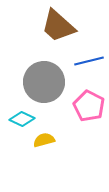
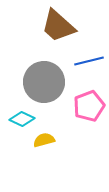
pink pentagon: rotated 24 degrees clockwise
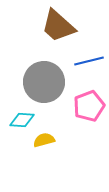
cyan diamond: moved 1 px down; rotated 20 degrees counterclockwise
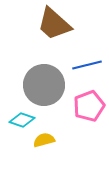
brown trapezoid: moved 4 px left, 2 px up
blue line: moved 2 px left, 4 px down
gray circle: moved 3 px down
cyan diamond: rotated 15 degrees clockwise
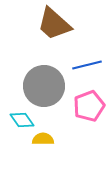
gray circle: moved 1 px down
cyan diamond: rotated 35 degrees clockwise
yellow semicircle: moved 1 px left, 1 px up; rotated 15 degrees clockwise
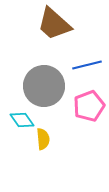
yellow semicircle: rotated 85 degrees clockwise
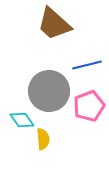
gray circle: moved 5 px right, 5 px down
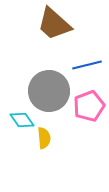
yellow semicircle: moved 1 px right, 1 px up
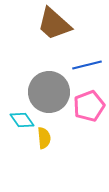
gray circle: moved 1 px down
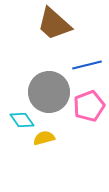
yellow semicircle: rotated 100 degrees counterclockwise
